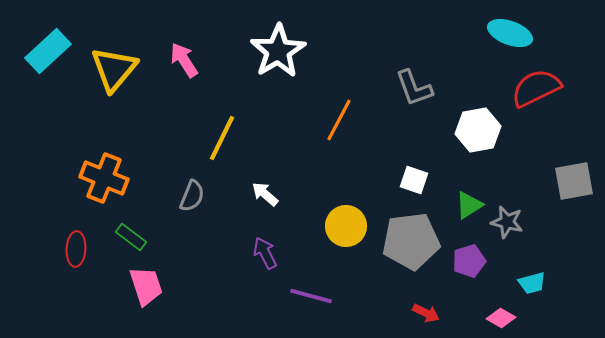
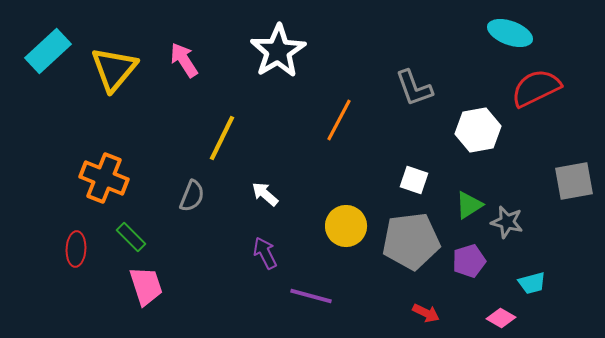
green rectangle: rotated 8 degrees clockwise
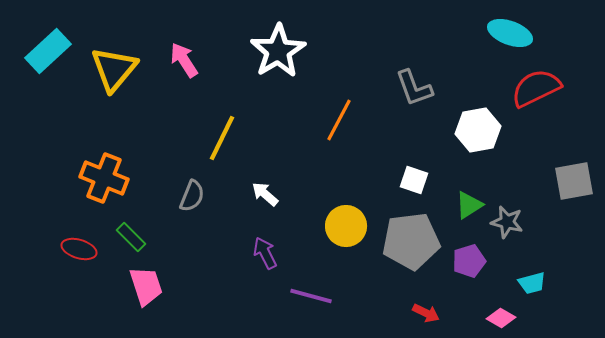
red ellipse: moved 3 px right; rotated 76 degrees counterclockwise
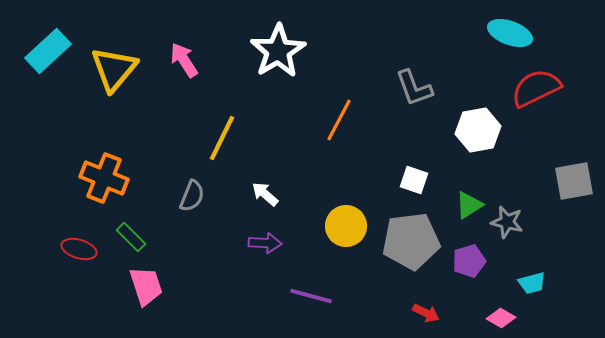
purple arrow: moved 10 px up; rotated 120 degrees clockwise
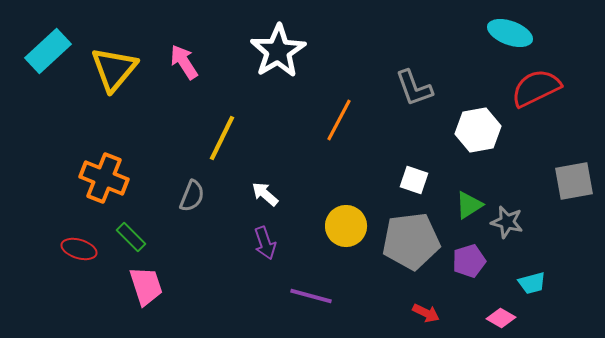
pink arrow: moved 2 px down
purple arrow: rotated 68 degrees clockwise
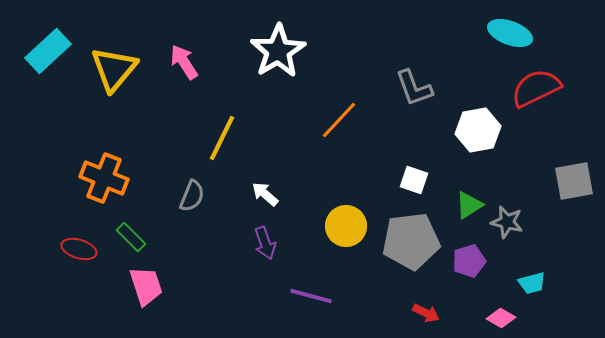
orange line: rotated 15 degrees clockwise
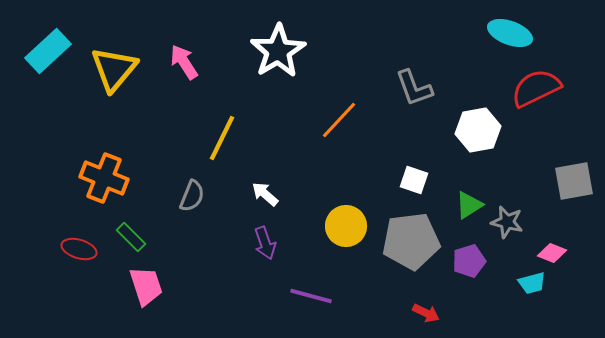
pink diamond: moved 51 px right, 65 px up; rotated 8 degrees counterclockwise
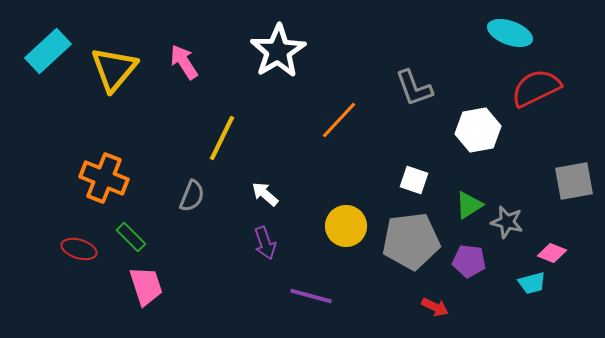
purple pentagon: rotated 24 degrees clockwise
red arrow: moved 9 px right, 6 px up
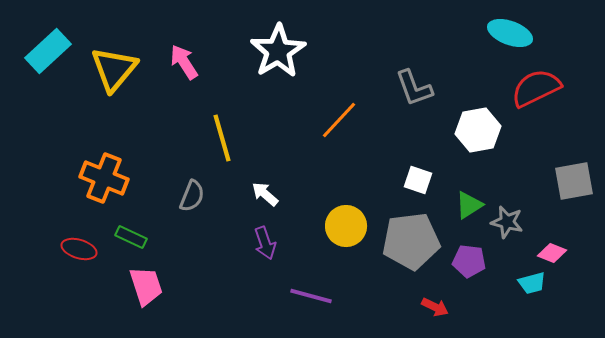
yellow line: rotated 42 degrees counterclockwise
white square: moved 4 px right
green rectangle: rotated 20 degrees counterclockwise
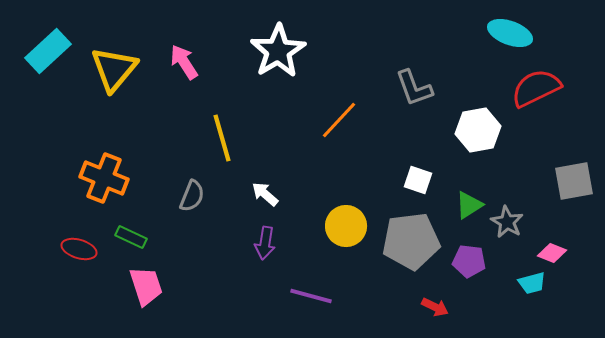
gray star: rotated 16 degrees clockwise
purple arrow: rotated 28 degrees clockwise
